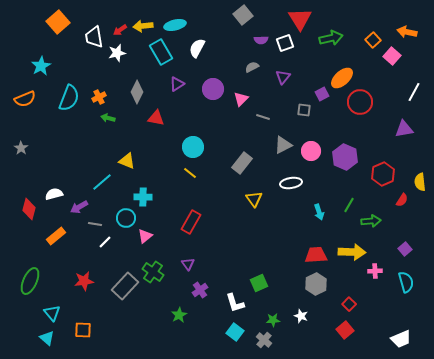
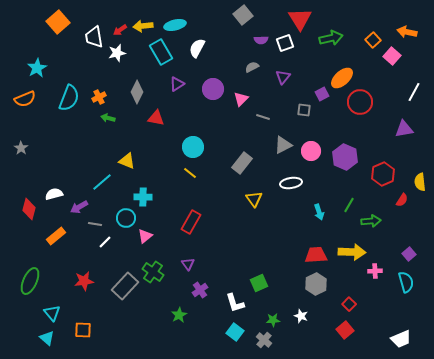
cyan star at (41, 66): moved 4 px left, 2 px down
purple square at (405, 249): moved 4 px right, 5 px down
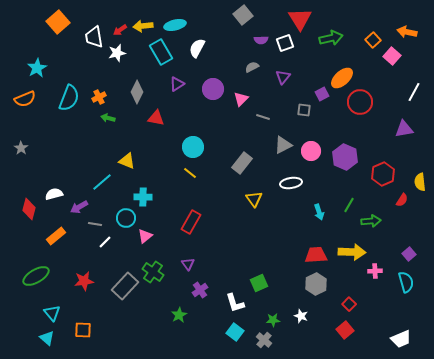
green ellipse at (30, 281): moved 6 px right, 5 px up; rotated 36 degrees clockwise
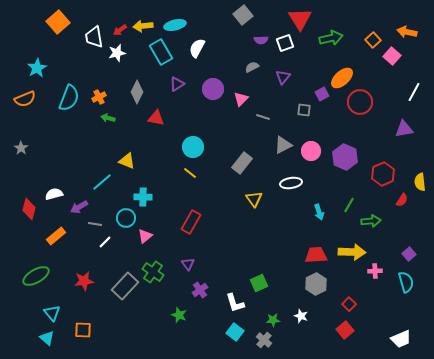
green star at (179, 315): rotated 21 degrees counterclockwise
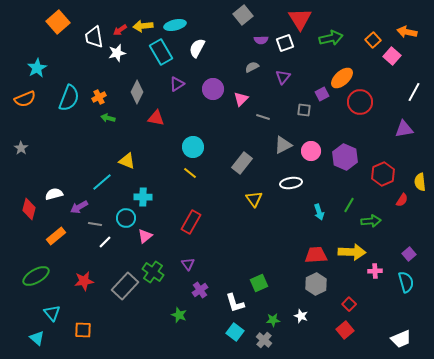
cyan triangle at (47, 338): moved 10 px left
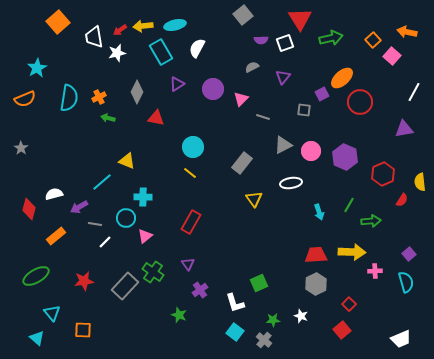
cyan semicircle at (69, 98): rotated 12 degrees counterclockwise
red square at (345, 330): moved 3 px left
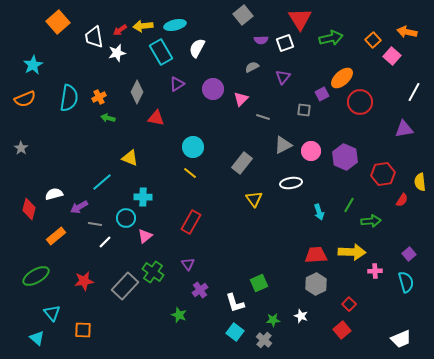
cyan star at (37, 68): moved 4 px left, 3 px up
yellow triangle at (127, 161): moved 3 px right, 3 px up
red hexagon at (383, 174): rotated 15 degrees clockwise
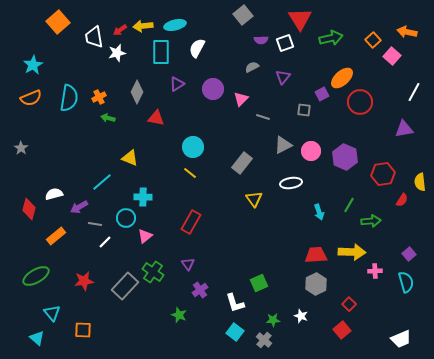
cyan rectangle at (161, 52): rotated 30 degrees clockwise
orange semicircle at (25, 99): moved 6 px right, 1 px up
